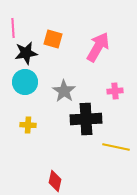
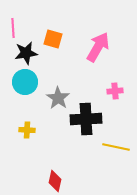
gray star: moved 6 px left, 7 px down
yellow cross: moved 1 px left, 5 px down
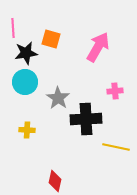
orange square: moved 2 px left
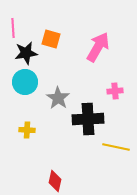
black cross: moved 2 px right
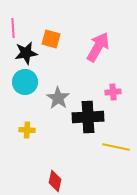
pink cross: moved 2 px left, 1 px down
black cross: moved 2 px up
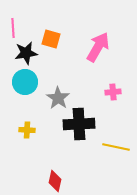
black cross: moved 9 px left, 7 px down
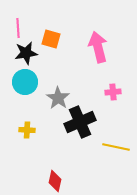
pink line: moved 5 px right
pink arrow: rotated 44 degrees counterclockwise
black cross: moved 1 px right, 2 px up; rotated 20 degrees counterclockwise
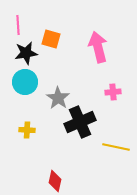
pink line: moved 3 px up
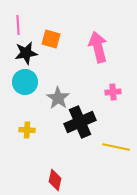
red diamond: moved 1 px up
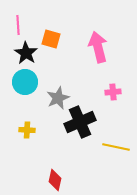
black star: rotated 30 degrees counterclockwise
gray star: rotated 15 degrees clockwise
